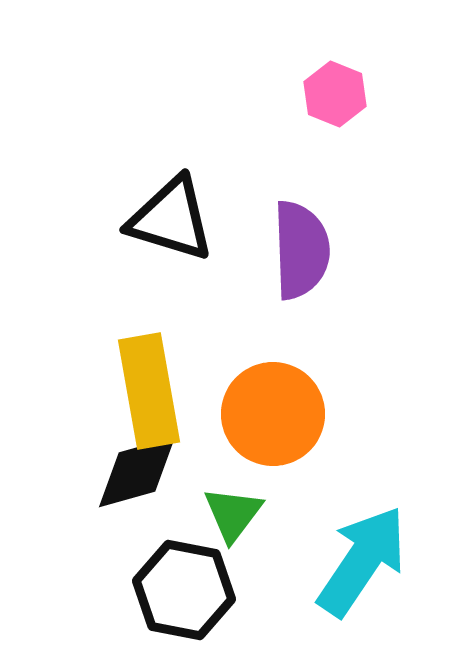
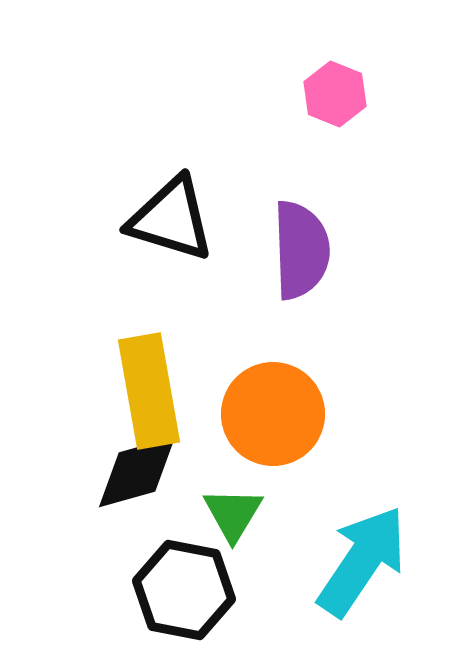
green triangle: rotated 6 degrees counterclockwise
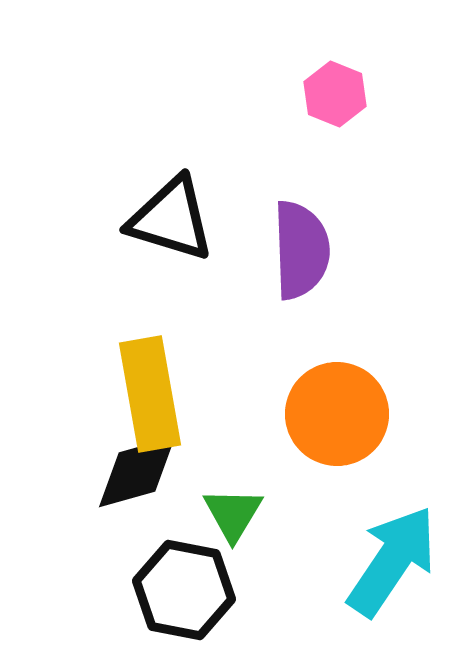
yellow rectangle: moved 1 px right, 3 px down
orange circle: moved 64 px right
cyan arrow: moved 30 px right
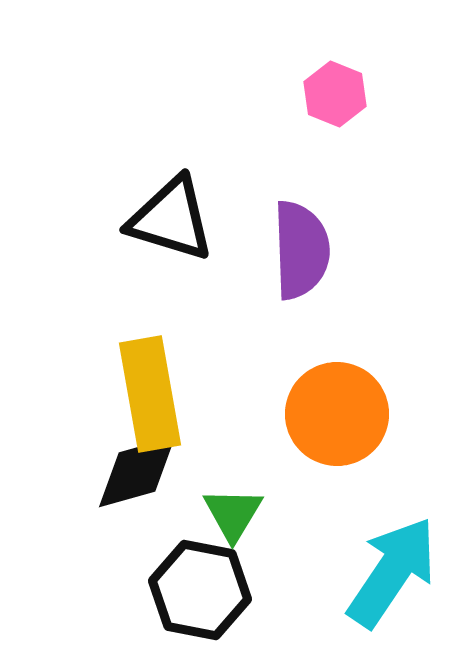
cyan arrow: moved 11 px down
black hexagon: moved 16 px right
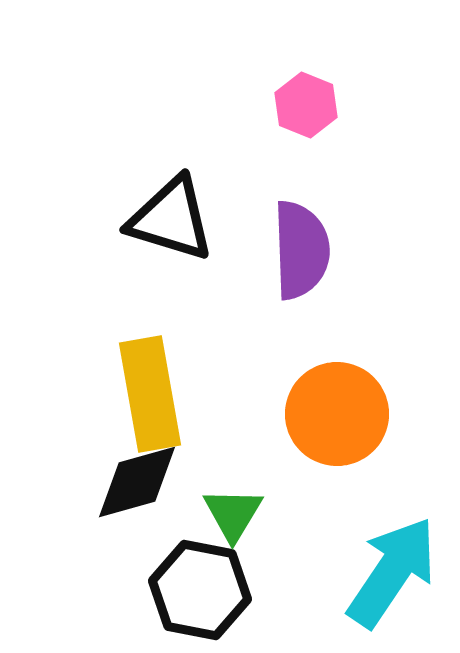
pink hexagon: moved 29 px left, 11 px down
black diamond: moved 10 px down
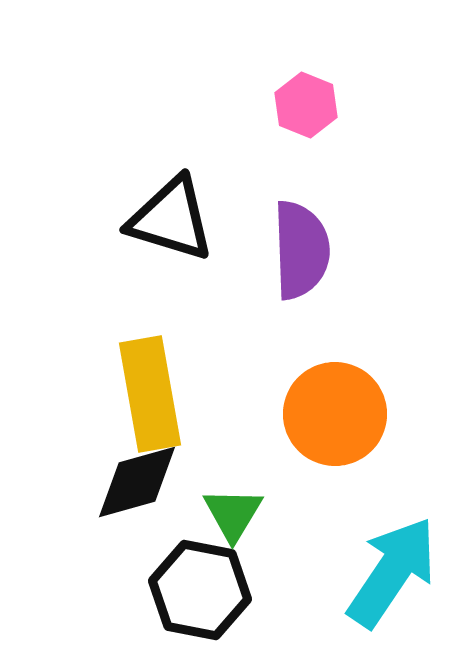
orange circle: moved 2 px left
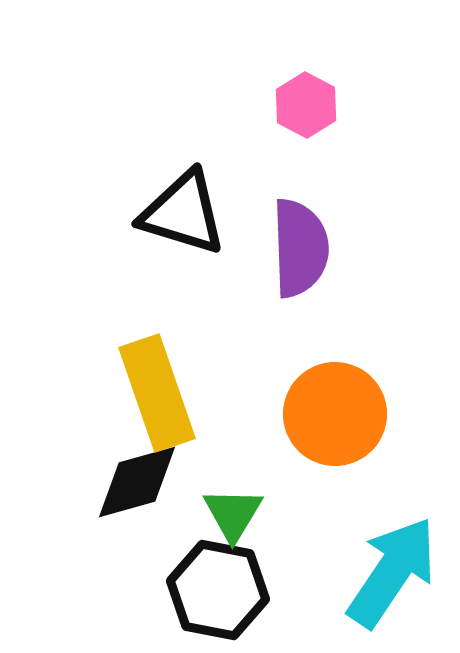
pink hexagon: rotated 6 degrees clockwise
black triangle: moved 12 px right, 6 px up
purple semicircle: moved 1 px left, 2 px up
yellow rectangle: moved 7 px right, 1 px up; rotated 9 degrees counterclockwise
black hexagon: moved 18 px right
